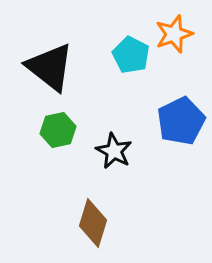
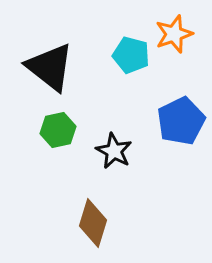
cyan pentagon: rotated 12 degrees counterclockwise
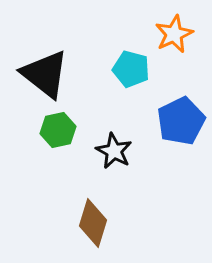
orange star: rotated 6 degrees counterclockwise
cyan pentagon: moved 14 px down
black triangle: moved 5 px left, 7 px down
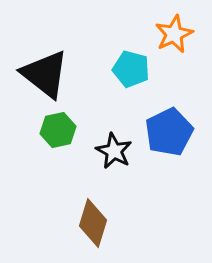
blue pentagon: moved 12 px left, 11 px down
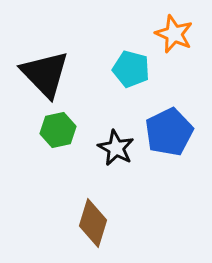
orange star: rotated 24 degrees counterclockwise
black triangle: rotated 8 degrees clockwise
black star: moved 2 px right, 3 px up
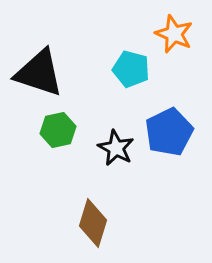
black triangle: moved 6 px left, 1 px up; rotated 28 degrees counterclockwise
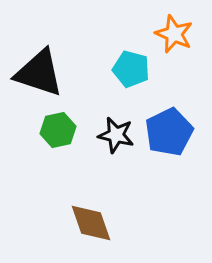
black star: moved 13 px up; rotated 15 degrees counterclockwise
brown diamond: moved 2 px left; rotated 36 degrees counterclockwise
